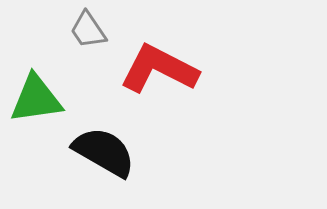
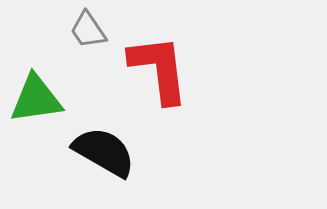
red L-shape: rotated 56 degrees clockwise
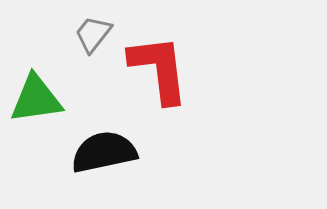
gray trapezoid: moved 5 px right, 4 px down; rotated 72 degrees clockwise
black semicircle: rotated 42 degrees counterclockwise
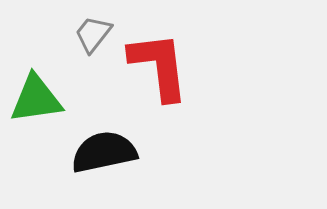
red L-shape: moved 3 px up
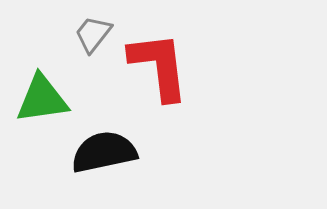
green triangle: moved 6 px right
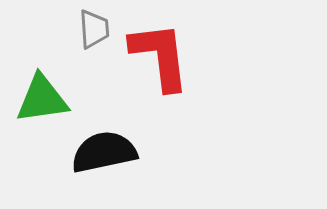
gray trapezoid: moved 1 px right, 5 px up; rotated 138 degrees clockwise
red L-shape: moved 1 px right, 10 px up
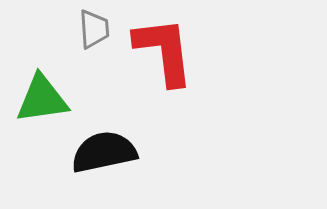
red L-shape: moved 4 px right, 5 px up
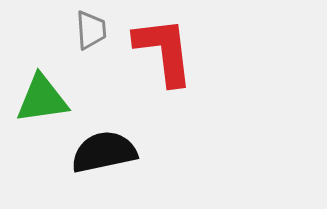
gray trapezoid: moved 3 px left, 1 px down
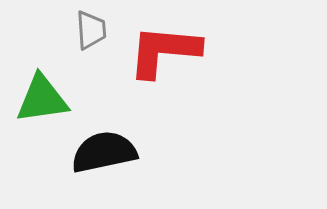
red L-shape: rotated 78 degrees counterclockwise
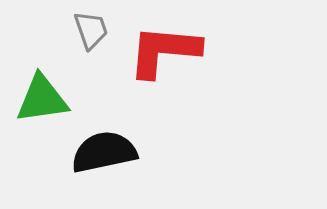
gray trapezoid: rotated 15 degrees counterclockwise
